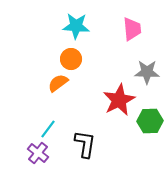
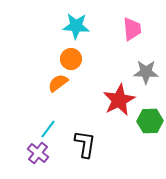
gray star: moved 1 px left
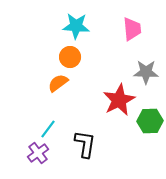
orange circle: moved 1 px left, 2 px up
purple cross: rotated 15 degrees clockwise
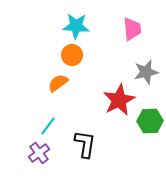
orange circle: moved 2 px right, 2 px up
gray star: rotated 15 degrees counterclockwise
cyan line: moved 3 px up
purple cross: moved 1 px right
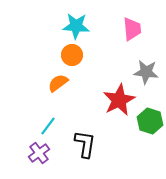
gray star: rotated 20 degrees clockwise
green hexagon: rotated 20 degrees clockwise
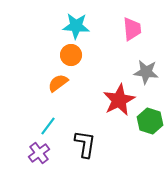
orange circle: moved 1 px left
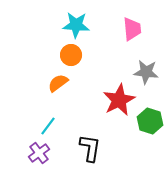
cyan star: moved 1 px up
black L-shape: moved 5 px right, 4 px down
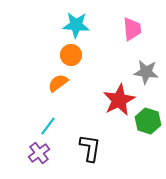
green hexagon: moved 2 px left
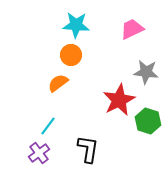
pink trapezoid: rotated 110 degrees counterclockwise
black L-shape: moved 2 px left, 1 px down
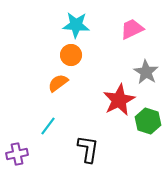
gray star: rotated 25 degrees clockwise
purple cross: moved 22 px left, 1 px down; rotated 25 degrees clockwise
